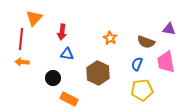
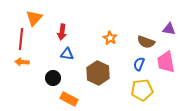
blue semicircle: moved 2 px right
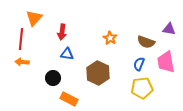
yellow pentagon: moved 2 px up
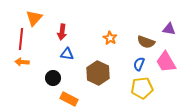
pink trapezoid: rotated 20 degrees counterclockwise
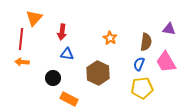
brown semicircle: rotated 102 degrees counterclockwise
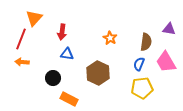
red line: rotated 15 degrees clockwise
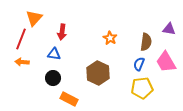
blue triangle: moved 13 px left
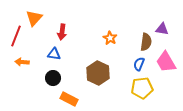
purple triangle: moved 7 px left
red line: moved 5 px left, 3 px up
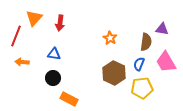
red arrow: moved 2 px left, 9 px up
brown hexagon: moved 16 px right
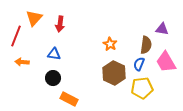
red arrow: moved 1 px down
orange star: moved 6 px down
brown semicircle: moved 3 px down
